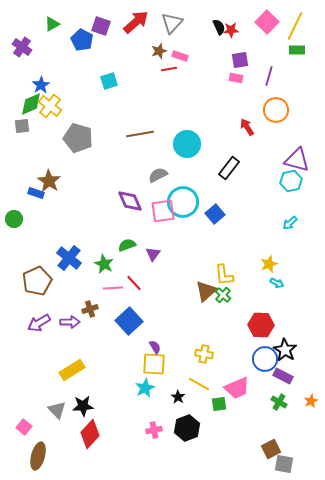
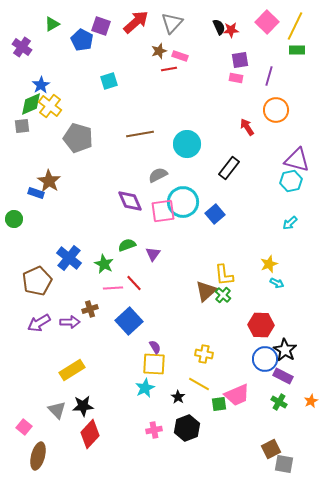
pink trapezoid at (237, 388): moved 7 px down
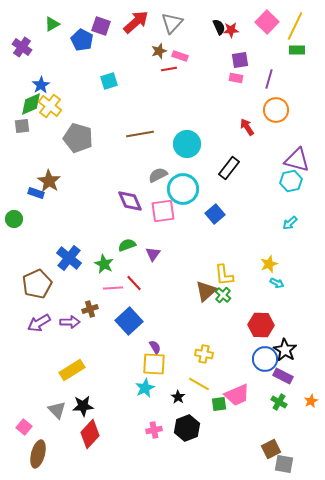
purple line at (269, 76): moved 3 px down
cyan circle at (183, 202): moved 13 px up
brown pentagon at (37, 281): moved 3 px down
brown ellipse at (38, 456): moved 2 px up
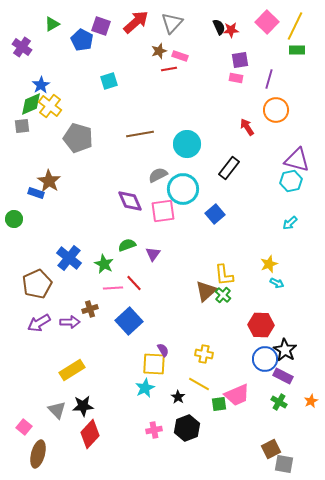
purple semicircle at (155, 347): moved 8 px right, 3 px down
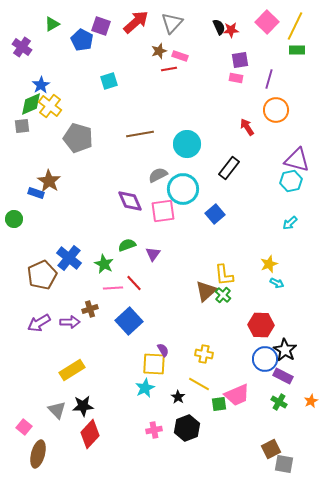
brown pentagon at (37, 284): moved 5 px right, 9 px up
